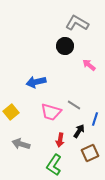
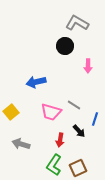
pink arrow: moved 1 px left, 1 px down; rotated 128 degrees counterclockwise
black arrow: rotated 104 degrees clockwise
brown square: moved 12 px left, 15 px down
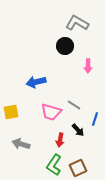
yellow square: rotated 28 degrees clockwise
black arrow: moved 1 px left, 1 px up
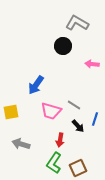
black circle: moved 2 px left
pink arrow: moved 4 px right, 2 px up; rotated 96 degrees clockwise
blue arrow: moved 3 px down; rotated 42 degrees counterclockwise
pink trapezoid: moved 1 px up
black arrow: moved 4 px up
green L-shape: moved 2 px up
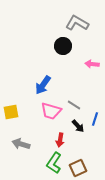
blue arrow: moved 7 px right
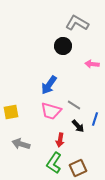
blue arrow: moved 6 px right
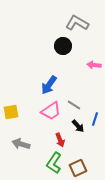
pink arrow: moved 2 px right, 1 px down
pink trapezoid: rotated 50 degrees counterclockwise
red arrow: rotated 32 degrees counterclockwise
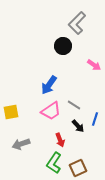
gray L-shape: rotated 75 degrees counterclockwise
pink arrow: rotated 152 degrees counterclockwise
gray arrow: rotated 36 degrees counterclockwise
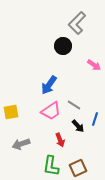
green L-shape: moved 3 px left, 3 px down; rotated 25 degrees counterclockwise
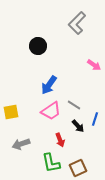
black circle: moved 25 px left
green L-shape: moved 3 px up; rotated 20 degrees counterclockwise
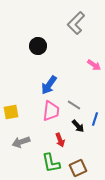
gray L-shape: moved 1 px left
pink trapezoid: rotated 50 degrees counterclockwise
gray arrow: moved 2 px up
